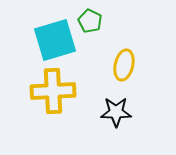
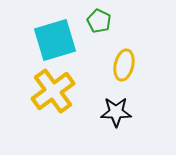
green pentagon: moved 9 px right
yellow cross: rotated 33 degrees counterclockwise
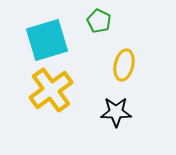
cyan square: moved 8 px left
yellow cross: moved 2 px left, 1 px up
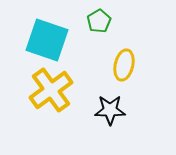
green pentagon: rotated 15 degrees clockwise
cyan square: rotated 36 degrees clockwise
black star: moved 6 px left, 2 px up
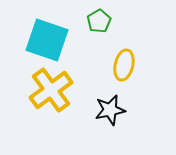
black star: rotated 12 degrees counterclockwise
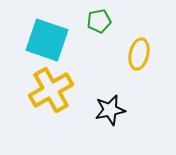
green pentagon: rotated 20 degrees clockwise
yellow ellipse: moved 15 px right, 11 px up
yellow cross: rotated 6 degrees clockwise
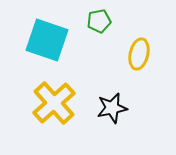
yellow cross: moved 3 px right, 13 px down; rotated 12 degrees counterclockwise
black star: moved 2 px right, 2 px up
